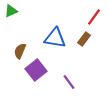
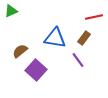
red line: rotated 42 degrees clockwise
brown rectangle: moved 1 px up
brown semicircle: rotated 28 degrees clockwise
purple square: rotated 10 degrees counterclockwise
purple line: moved 9 px right, 22 px up
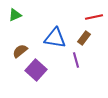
green triangle: moved 4 px right, 4 px down
purple line: moved 2 px left; rotated 21 degrees clockwise
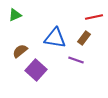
purple line: rotated 56 degrees counterclockwise
